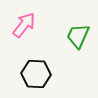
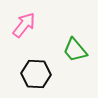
green trapezoid: moved 3 px left, 14 px down; rotated 64 degrees counterclockwise
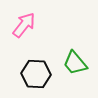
green trapezoid: moved 13 px down
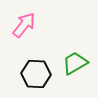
green trapezoid: rotated 100 degrees clockwise
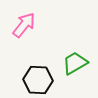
black hexagon: moved 2 px right, 6 px down
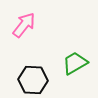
black hexagon: moved 5 px left
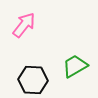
green trapezoid: moved 3 px down
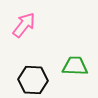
green trapezoid: rotated 32 degrees clockwise
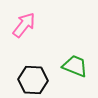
green trapezoid: rotated 20 degrees clockwise
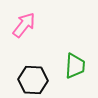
green trapezoid: rotated 72 degrees clockwise
